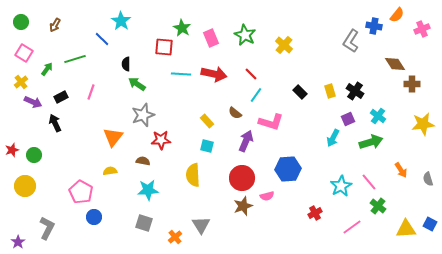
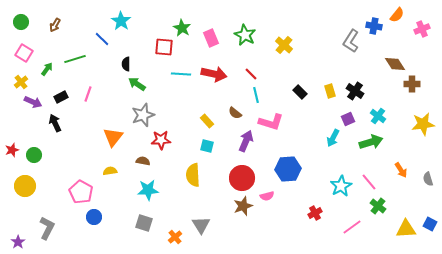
pink line at (91, 92): moved 3 px left, 2 px down
cyan line at (256, 95): rotated 49 degrees counterclockwise
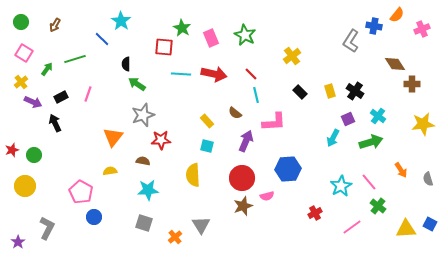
yellow cross at (284, 45): moved 8 px right, 11 px down; rotated 12 degrees clockwise
pink L-shape at (271, 122): moved 3 px right; rotated 20 degrees counterclockwise
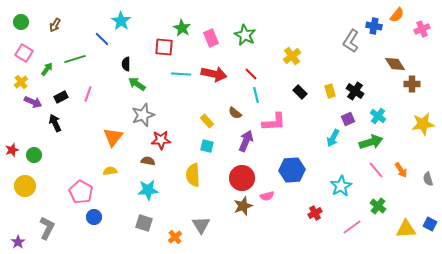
brown semicircle at (143, 161): moved 5 px right
blue hexagon at (288, 169): moved 4 px right, 1 px down
pink line at (369, 182): moved 7 px right, 12 px up
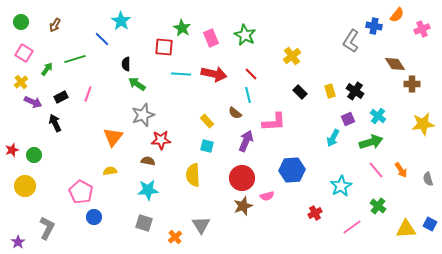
cyan line at (256, 95): moved 8 px left
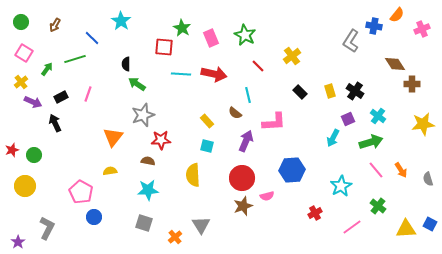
blue line at (102, 39): moved 10 px left, 1 px up
red line at (251, 74): moved 7 px right, 8 px up
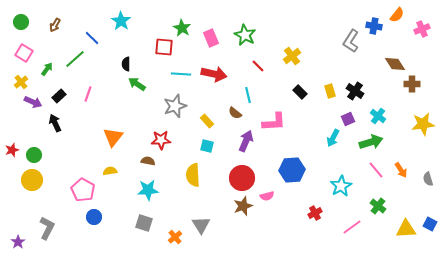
green line at (75, 59): rotated 25 degrees counterclockwise
black rectangle at (61, 97): moved 2 px left, 1 px up; rotated 16 degrees counterclockwise
gray star at (143, 115): moved 32 px right, 9 px up
yellow circle at (25, 186): moved 7 px right, 6 px up
pink pentagon at (81, 192): moved 2 px right, 2 px up
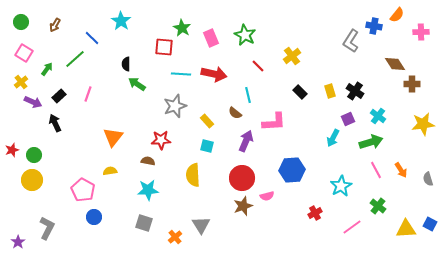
pink cross at (422, 29): moved 1 px left, 3 px down; rotated 21 degrees clockwise
pink line at (376, 170): rotated 12 degrees clockwise
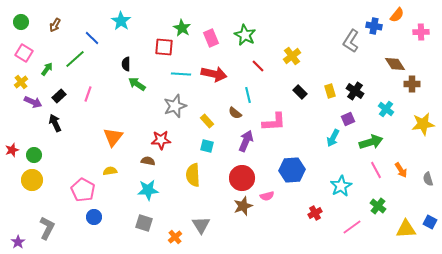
cyan cross at (378, 116): moved 8 px right, 7 px up
blue square at (430, 224): moved 2 px up
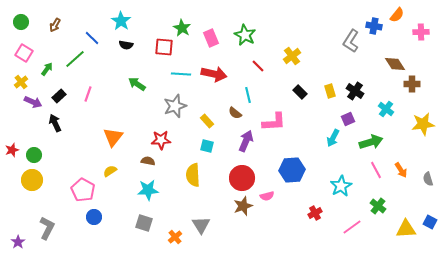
black semicircle at (126, 64): moved 19 px up; rotated 80 degrees counterclockwise
yellow semicircle at (110, 171): rotated 24 degrees counterclockwise
